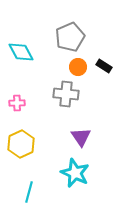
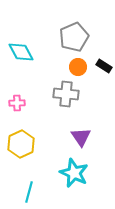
gray pentagon: moved 4 px right
cyan star: moved 1 px left
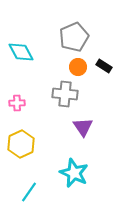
gray cross: moved 1 px left
purple triangle: moved 2 px right, 10 px up
cyan line: rotated 20 degrees clockwise
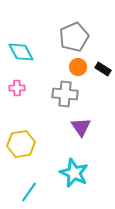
black rectangle: moved 1 px left, 3 px down
pink cross: moved 15 px up
purple triangle: moved 2 px left
yellow hexagon: rotated 16 degrees clockwise
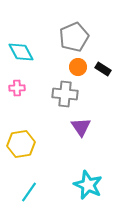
cyan star: moved 14 px right, 12 px down
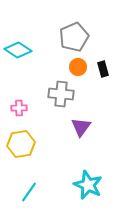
cyan diamond: moved 3 px left, 2 px up; rotated 28 degrees counterclockwise
black rectangle: rotated 42 degrees clockwise
pink cross: moved 2 px right, 20 px down
gray cross: moved 4 px left
purple triangle: rotated 10 degrees clockwise
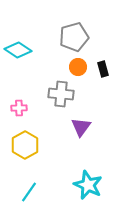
gray pentagon: rotated 8 degrees clockwise
yellow hexagon: moved 4 px right, 1 px down; rotated 20 degrees counterclockwise
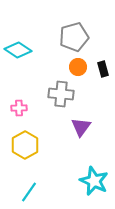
cyan star: moved 6 px right, 4 px up
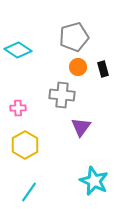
gray cross: moved 1 px right, 1 px down
pink cross: moved 1 px left
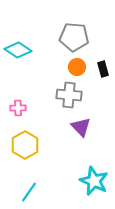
gray pentagon: rotated 20 degrees clockwise
orange circle: moved 1 px left
gray cross: moved 7 px right
purple triangle: rotated 20 degrees counterclockwise
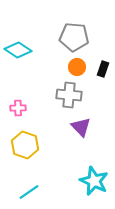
black rectangle: rotated 35 degrees clockwise
yellow hexagon: rotated 12 degrees counterclockwise
cyan line: rotated 20 degrees clockwise
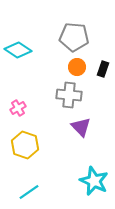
pink cross: rotated 28 degrees counterclockwise
